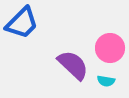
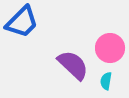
blue trapezoid: moved 1 px up
cyan semicircle: rotated 90 degrees clockwise
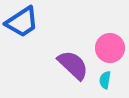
blue trapezoid: rotated 12 degrees clockwise
cyan semicircle: moved 1 px left, 1 px up
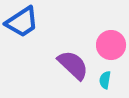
pink circle: moved 1 px right, 3 px up
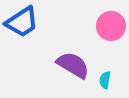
pink circle: moved 19 px up
purple semicircle: rotated 12 degrees counterclockwise
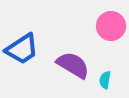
blue trapezoid: moved 27 px down
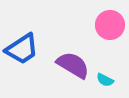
pink circle: moved 1 px left, 1 px up
cyan semicircle: rotated 72 degrees counterclockwise
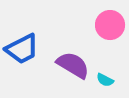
blue trapezoid: rotated 6 degrees clockwise
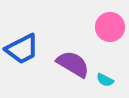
pink circle: moved 2 px down
purple semicircle: moved 1 px up
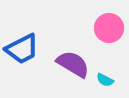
pink circle: moved 1 px left, 1 px down
